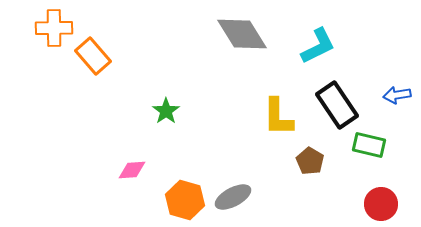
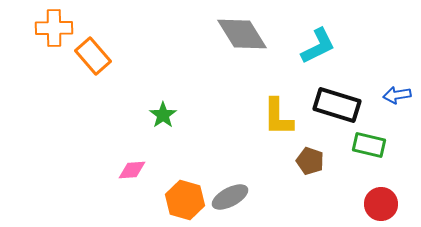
black rectangle: rotated 39 degrees counterclockwise
green star: moved 3 px left, 4 px down
brown pentagon: rotated 12 degrees counterclockwise
gray ellipse: moved 3 px left
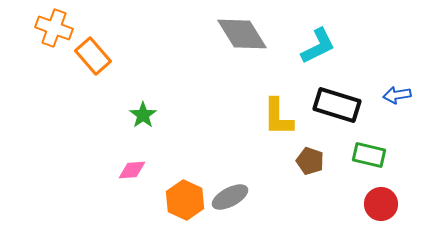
orange cross: rotated 21 degrees clockwise
green star: moved 20 px left
green rectangle: moved 10 px down
orange hexagon: rotated 9 degrees clockwise
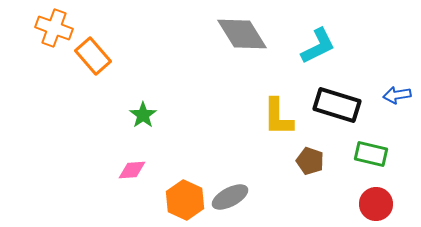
green rectangle: moved 2 px right, 1 px up
red circle: moved 5 px left
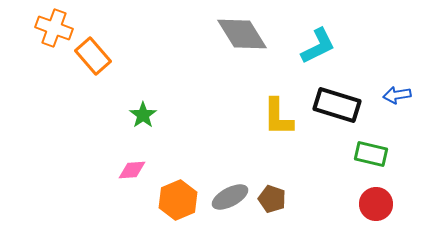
brown pentagon: moved 38 px left, 38 px down
orange hexagon: moved 7 px left; rotated 12 degrees clockwise
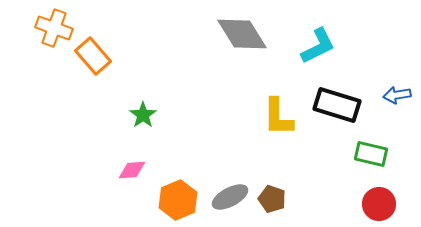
red circle: moved 3 px right
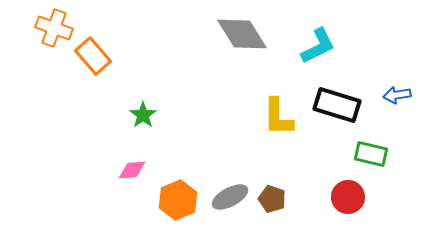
red circle: moved 31 px left, 7 px up
